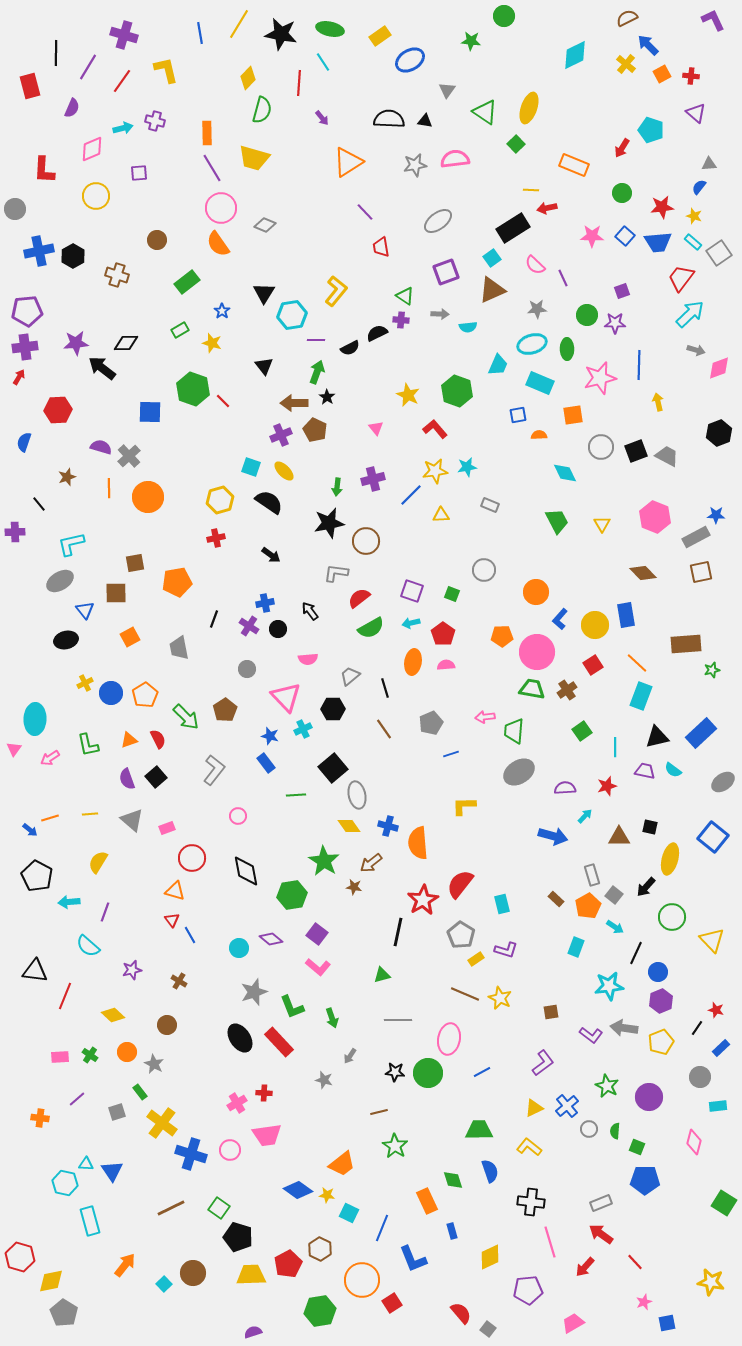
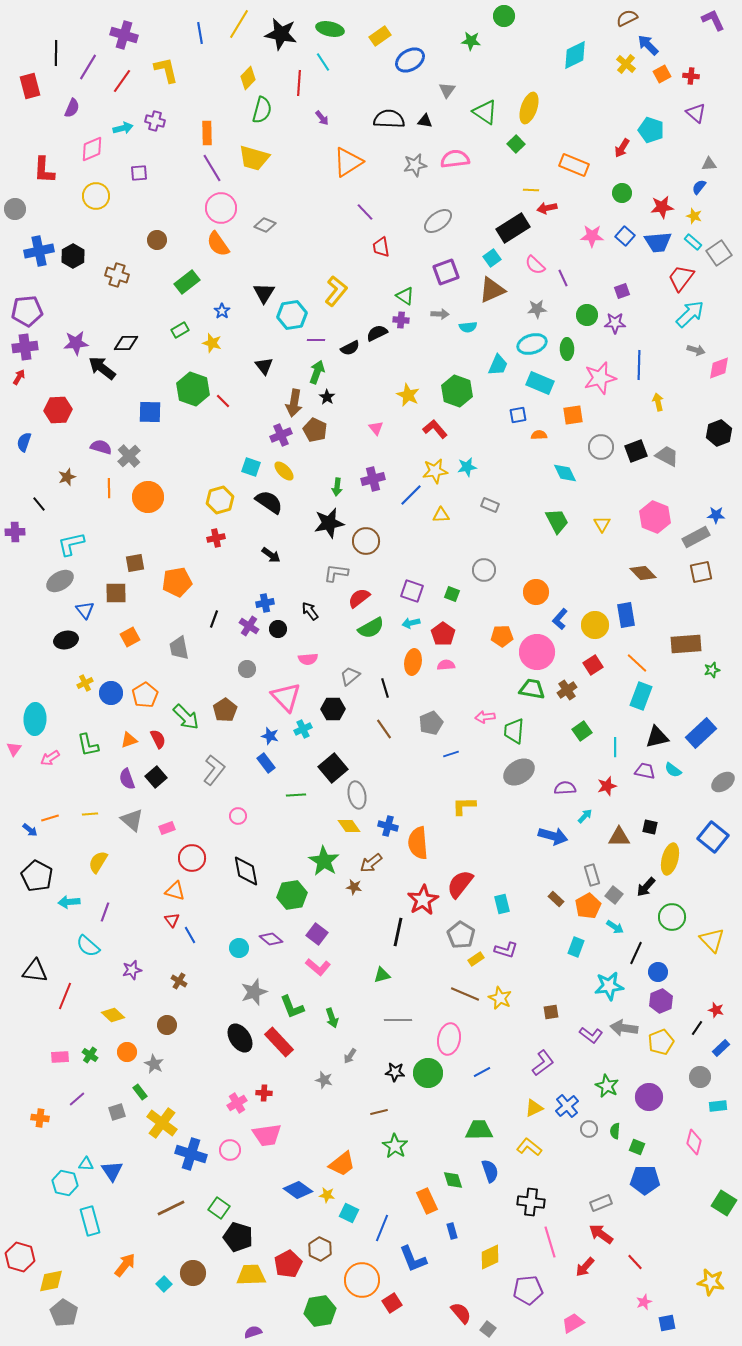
brown arrow at (294, 403): rotated 80 degrees counterclockwise
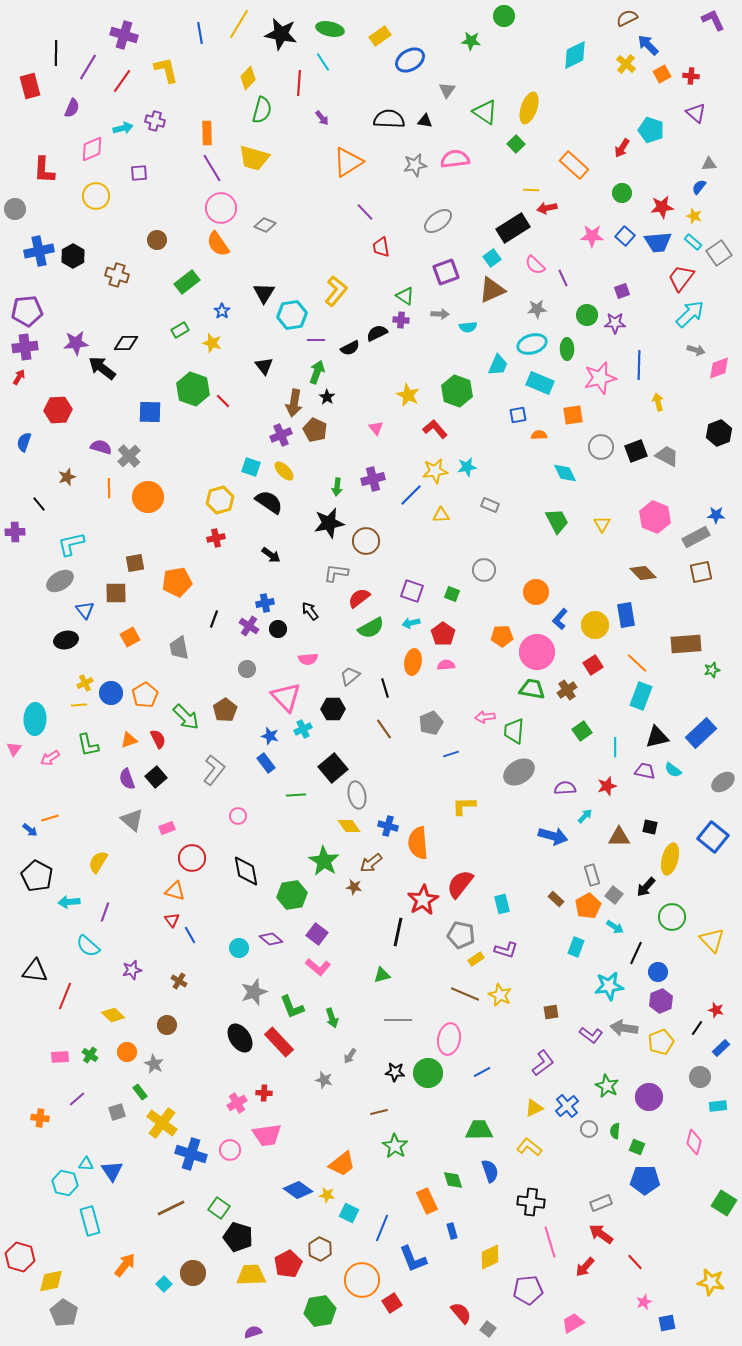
orange rectangle at (574, 165): rotated 20 degrees clockwise
yellow line at (90, 814): moved 11 px left, 109 px up
gray pentagon at (461, 935): rotated 20 degrees counterclockwise
yellow star at (500, 998): moved 3 px up
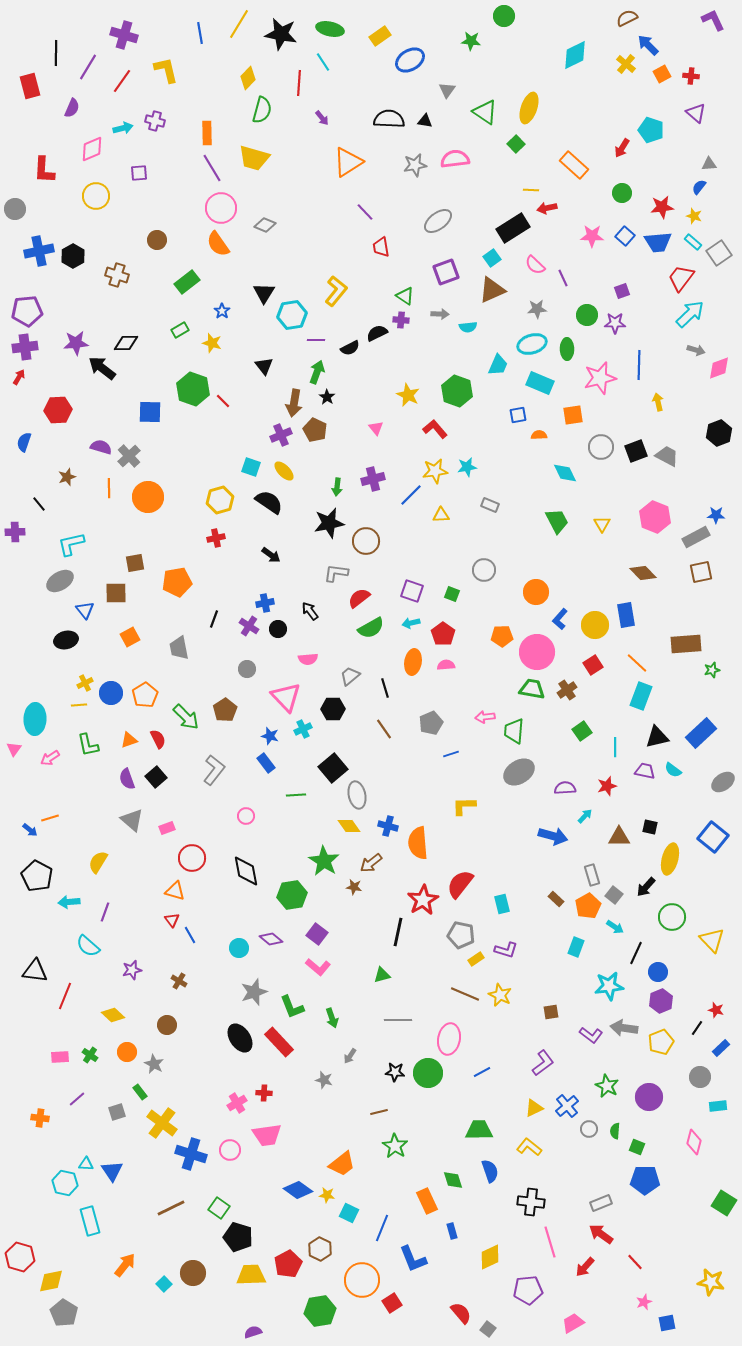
pink circle at (238, 816): moved 8 px right
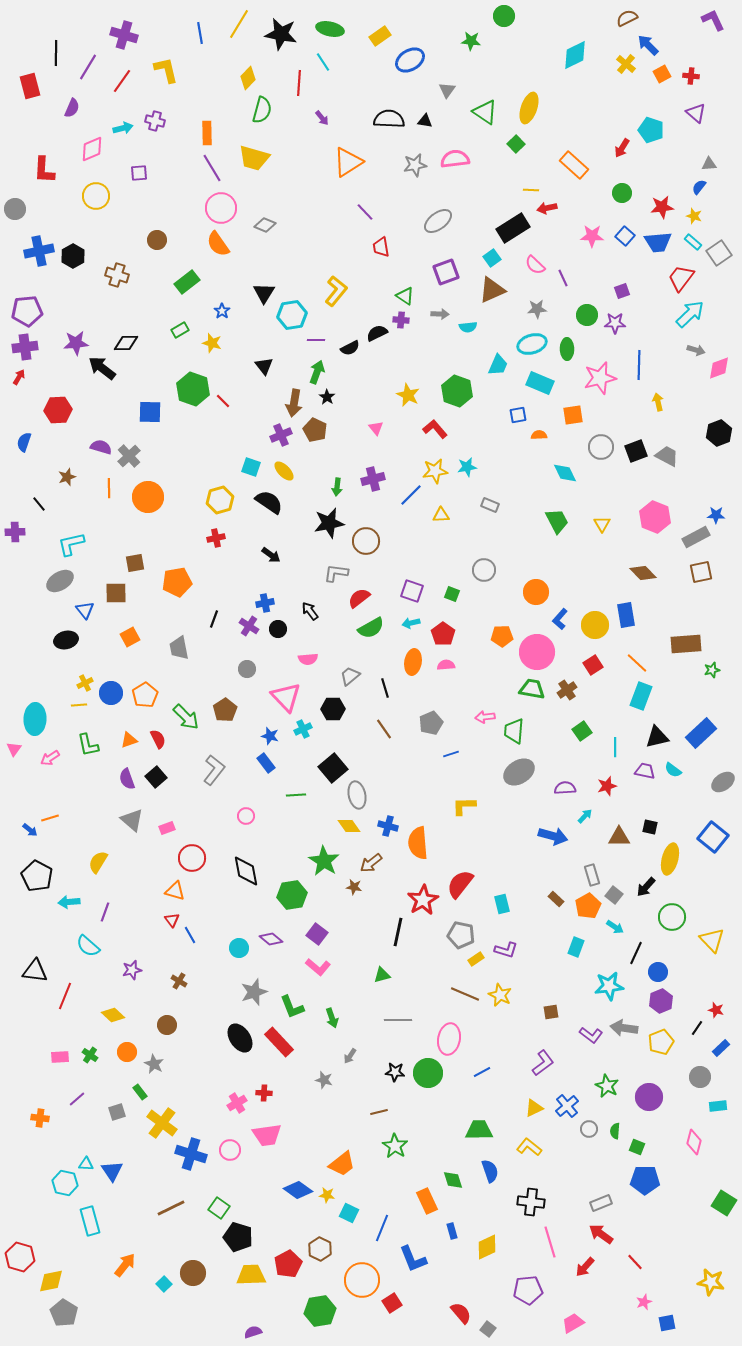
yellow diamond at (490, 1257): moved 3 px left, 10 px up
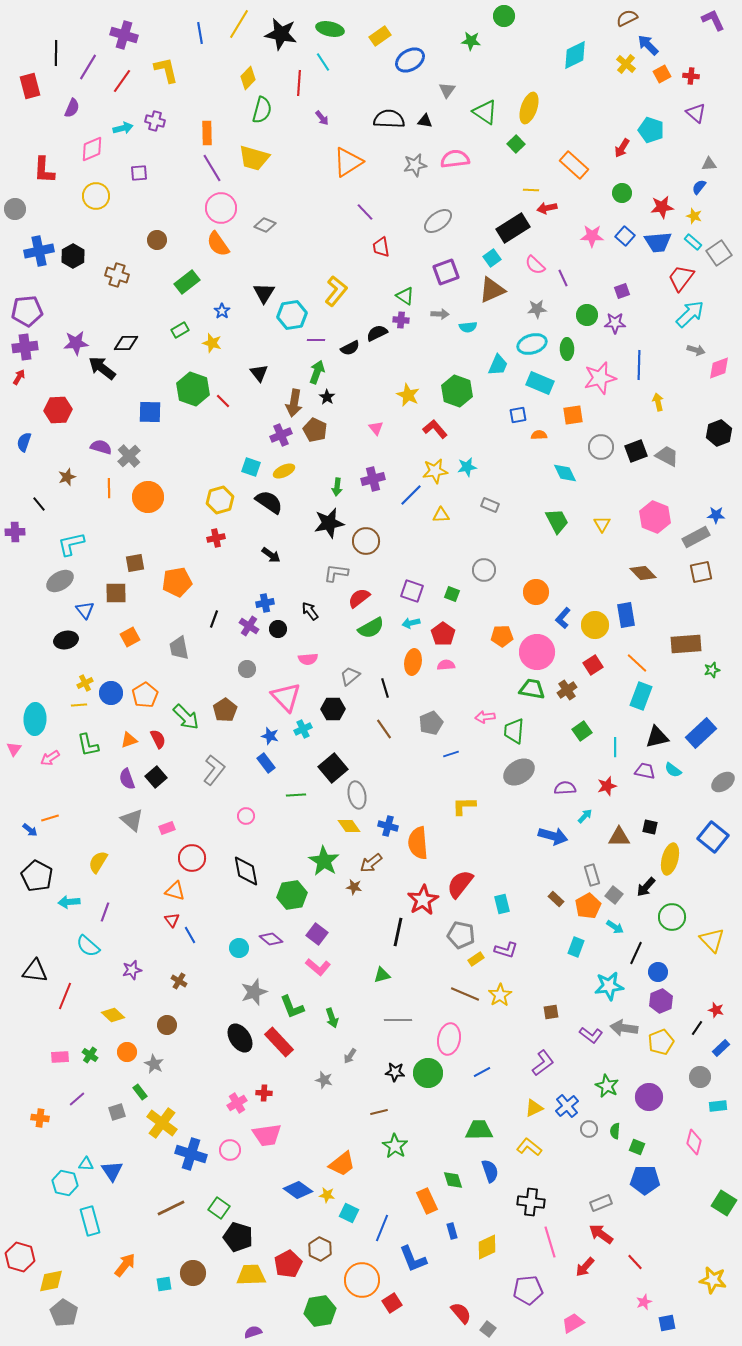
black triangle at (264, 366): moved 5 px left, 7 px down
yellow ellipse at (284, 471): rotated 70 degrees counterclockwise
blue L-shape at (560, 619): moved 3 px right, 1 px up
yellow star at (500, 995): rotated 15 degrees clockwise
yellow star at (711, 1282): moved 2 px right, 2 px up
cyan square at (164, 1284): rotated 35 degrees clockwise
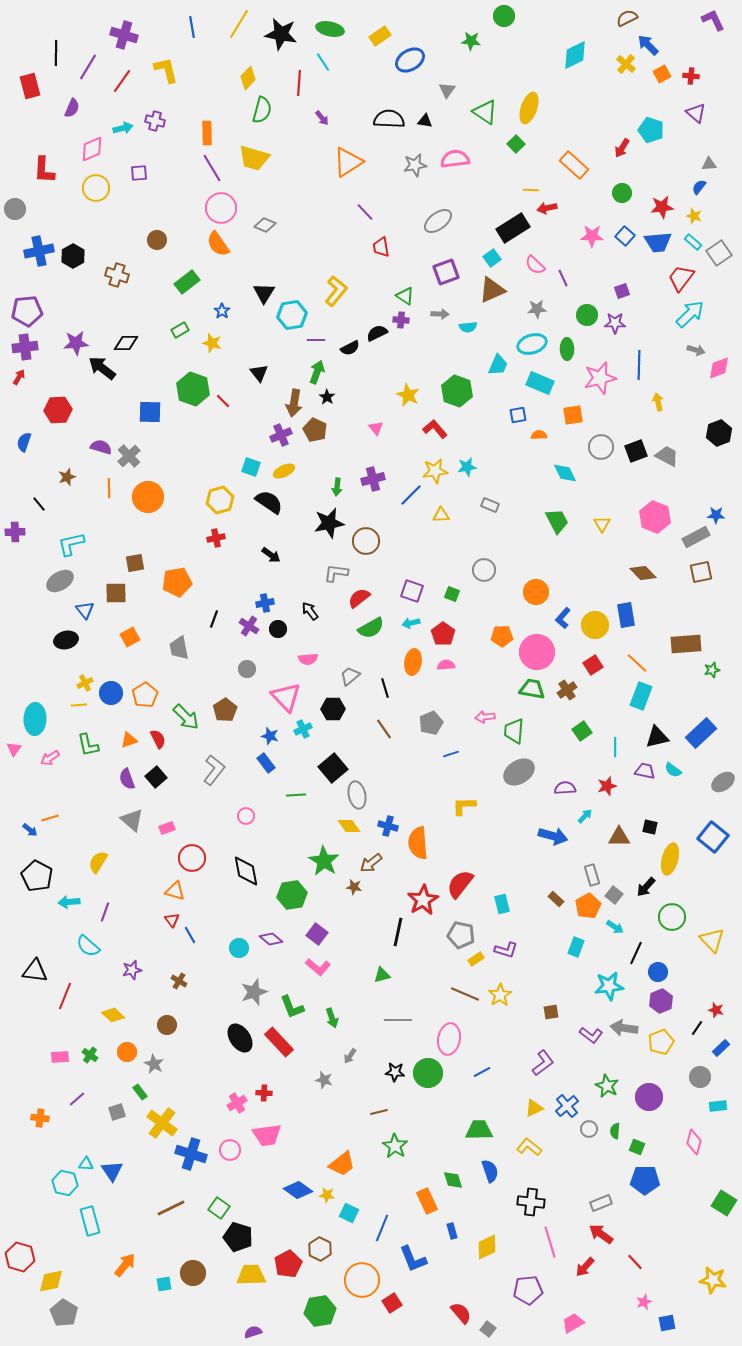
blue line at (200, 33): moved 8 px left, 6 px up
yellow circle at (96, 196): moved 8 px up
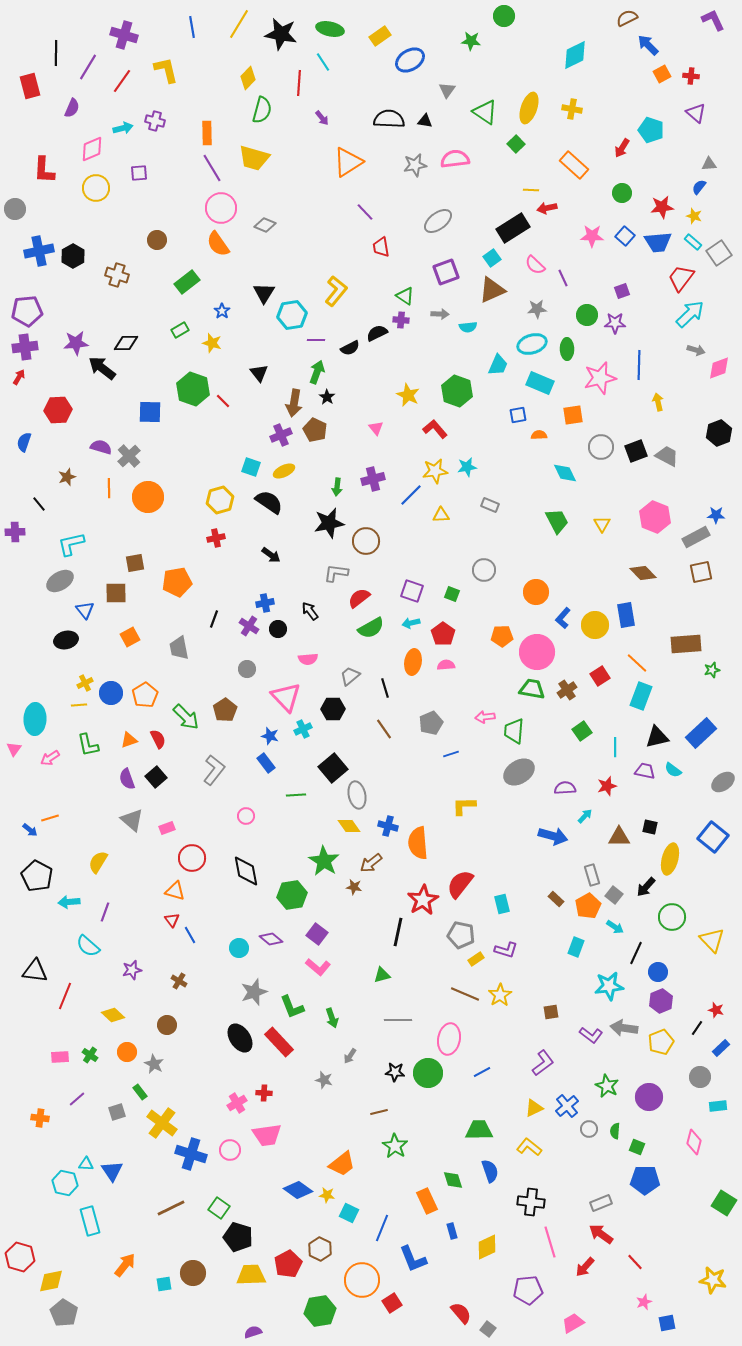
yellow cross at (626, 64): moved 54 px left, 45 px down; rotated 30 degrees counterclockwise
red square at (593, 665): moved 7 px right, 11 px down
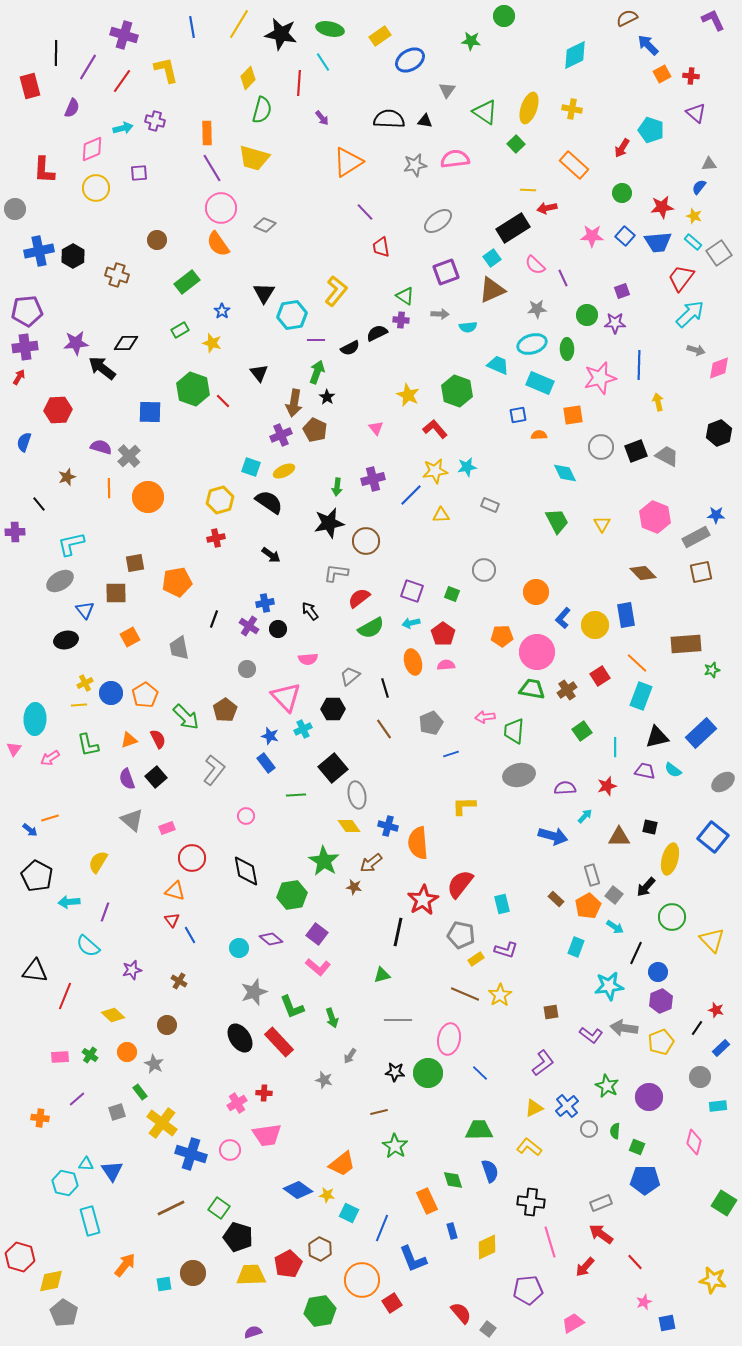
yellow line at (531, 190): moved 3 px left
cyan trapezoid at (498, 365): rotated 90 degrees counterclockwise
orange ellipse at (413, 662): rotated 25 degrees counterclockwise
gray ellipse at (519, 772): moved 3 px down; rotated 20 degrees clockwise
blue line at (482, 1072): moved 2 px left, 1 px down; rotated 72 degrees clockwise
